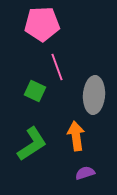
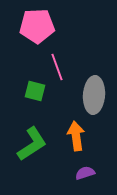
pink pentagon: moved 5 px left, 2 px down
green square: rotated 10 degrees counterclockwise
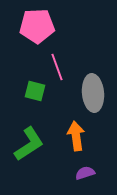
gray ellipse: moved 1 px left, 2 px up; rotated 9 degrees counterclockwise
green L-shape: moved 3 px left
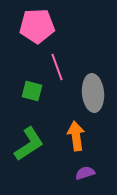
green square: moved 3 px left
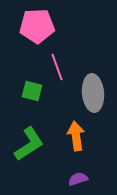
purple semicircle: moved 7 px left, 6 px down
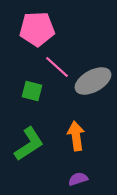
pink pentagon: moved 3 px down
pink line: rotated 28 degrees counterclockwise
gray ellipse: moved 12 px up; rotated 66 degrees clockwise
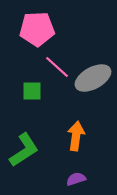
gray ellipse: moved 3 px up
green square: rotated 15 degrees counterclockwise
orange arrow: rotated 16 degrees clockwise
green L-shape: moved 5 px left, 6 px down
purple semicircle: moved 2 px left
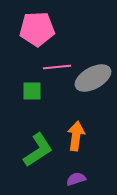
pink line: rotated 48 degrees counterclockwise
green L-shape: moved 14 px right
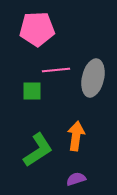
pink line: moved 1 px left, 3 px down
gray ellipse: rotated 48 degrees counterclockwise
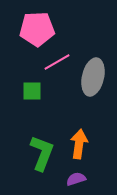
pink line: moved 1 px right, 8 px up; rotated 24 degrees counterclockwise
gray ellipse: moved 1 px up
orange arrow: moved 3 px right, 8 px down
green L-shape: moved 4 px right, 3 px down; rotated 36 degrees counterclockwise
